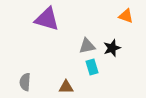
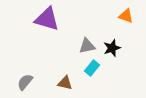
cyan rectangle: moved 1 px down; rotated 56 degrees clockwise
gray semicircle: rotated 36 degrees clockwise
brown triangle: moved 1 px left, 4 px up; rotated 14 degrees clockwise
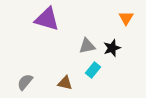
orange triangle: moved 2 px down; rotated 42 degrees clockwise
cyan rectangle: moved 1 px right, 2 px down
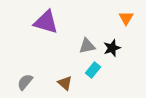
purple triangle: moved 1 px left, 3 px down
brown triangle: rotated 28 degrees clockwise
